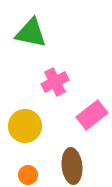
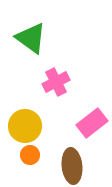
green triangle: moved 5 px down; rotated 24 degrees clockwise
pink cross: moved 1 px right
pink rectangle: moved 8 px down
orange circle: moved 2 px right, 20 px up
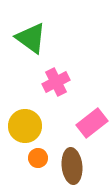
orange circle: moved 8 px right, 3 px down
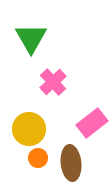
green triangle: rotated 24 degrees clockwise
pink cross: moved 3 px left; rotated 16 degrees counterclockwise
yellow circle: moved 4 px right, 3 px down
brown ellipse: moved 1 px left, 3 px up
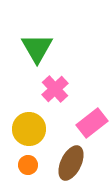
green triangle: moved 6 px right, 10 px down
pink cross: moved 2 px right, 7 px down
orange circle: moved 10 px left, 7 px down
brown ellipse: rotated 32 degrees clockwise
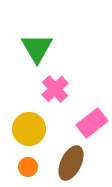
orange circle: moved 2 px down
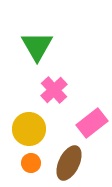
green triangle: moved 2 px up
pink cross: moved 1 px left, 1 px down
brown ellipse: moved 2 px left
orange circle: moved 3 px right, 4 px up
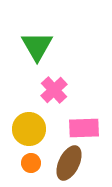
pink rectangle: moved 8 px left, 5 px down; rotated 36 degrees clockwise
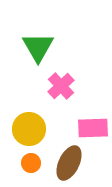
green triangle: moved 1 px right, 1 px down
pink cross: moved 7 px right, 4 px up
pink rectangle: moved 9 px right
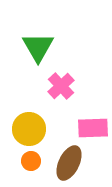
orange circle: moved 2 px up
